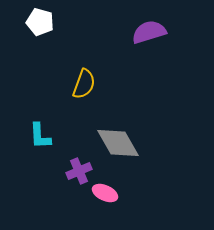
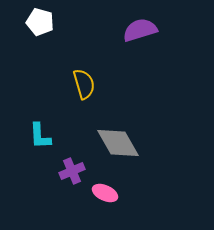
purple semicircle: moved 9 px left, 2 px up
yellow semicircle: rotated 36 degrees counterclockwise
purple cross: moved 7 px left
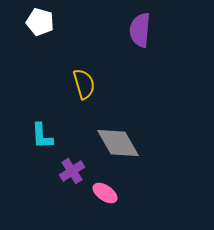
purple semicircle: rotated 68 degrees counterclockwise
cyan L-shape: moved 2 px right
purple cross: rotated 10 degrees counterclockwise
pink ellipse: rotated 10 degrees clockwise
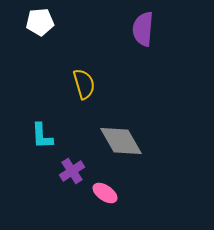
white pentagon: rotated 20 degrees counterclockwise
purple semicircle: moved 3 px right, 1 px up
gray diamond: moved 3 px right, 2 px up
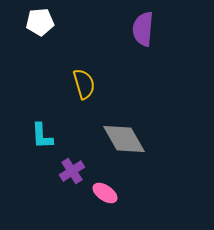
gray diamond: moved 3 px right, 2 px up
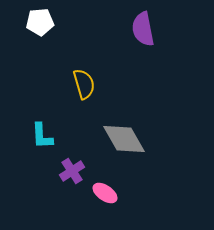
purple semicircle: rotated 16 degrees counterclockwise
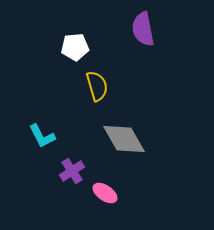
white pentagon: moved 35 px right, 25 px down
yellow semicircle: moved 13 px right, 2 px down
cyan L-shape: rotated 24 degrees counterclockwise
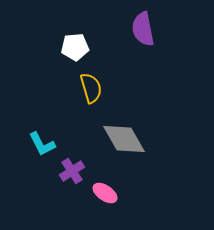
yellow semicircle: moved 6 px left, 2 px down
cyan L-shape: moved 8 px down
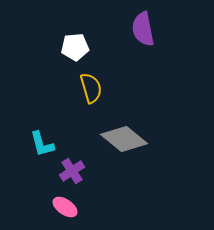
gray diamond: rotated 21 degrees counterclockwise
cyan L-shape: rotated 12 degrees clockwise
pink ellipse: moved 40 px left, 14 px down
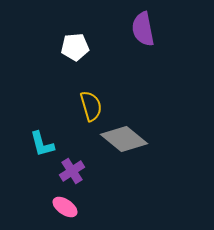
yellow semicircle: moved 18 px down
